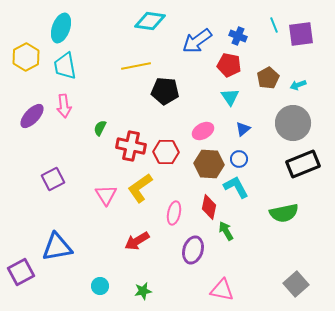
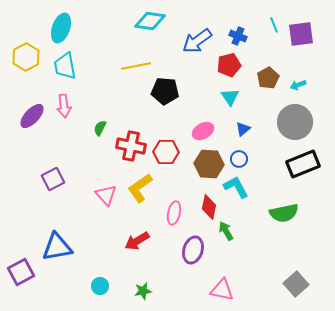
red pentagon at (229, 65): rotated 25 degrees counterclockwise
gray circle at (293, 123): moved 2 px right, 1 px up
pink triangle at (106, 195): rotated 10 degrees counterclockwise
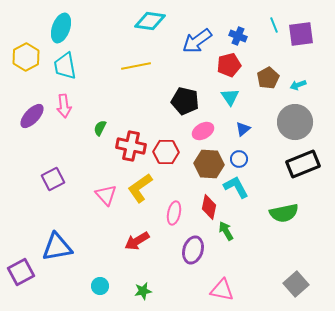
black pentagon at (165, 91): moved 20 px right, 10 px down; rotated 8 degrees clockwise
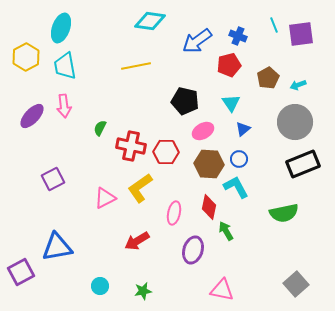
cyan triangle at (230, 97): moved 1 px right, 6 px down
pink triangle at (106, 195): moved 1 px left, 3 px down; rotated 45 degrees clockwise
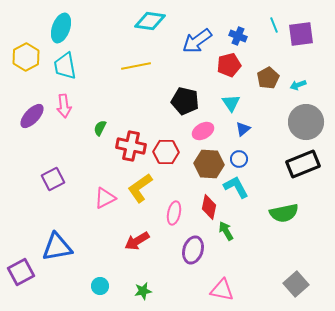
gray circle at (295, 122): moved 11 px right
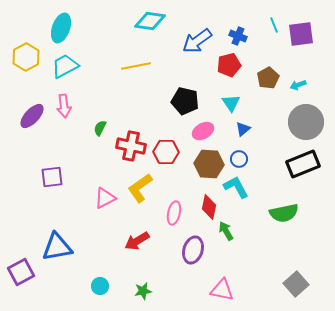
cyan trapezoid at (65, 66): rotated 72 degrees clockwise
purple square at (53, 179): moved 1 px left, 2 px up; rotated 20 degrees clockwise
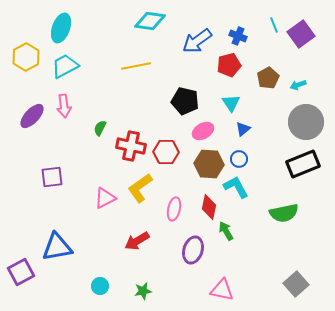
purple square at (301, 34): rotated 28 degrees counterclockwise
pink ellipse at (174, 213): moved 4 px up
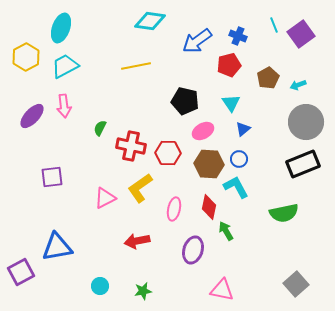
red hexagon at (166, 152): moved 2 px right, 1 px down
red arrow at (137, 241): rotated 20 degrees clockwise
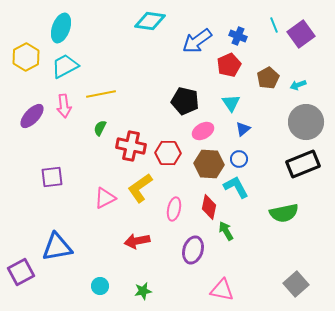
red pentagon at (229, 65): rotated 10 degrees counterclockwise
yellow line at (136, 66): moved 35 px left, 28 px down
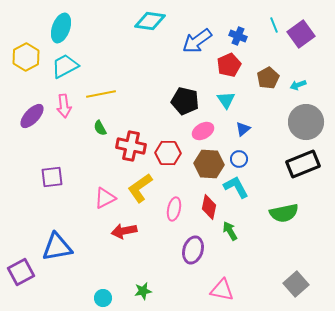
cyan triangle at (231, 103): moved 5 px left, 3 px up
green semicircle at (100, 128): rotated 56 degrees counterclockwise
green arrow at (226, 231): moved 4 px right
red arrow at (137, 241): moved 13 px left, 10 px up
cyan circle at (100, 286): moved 3 px right, 12 px down
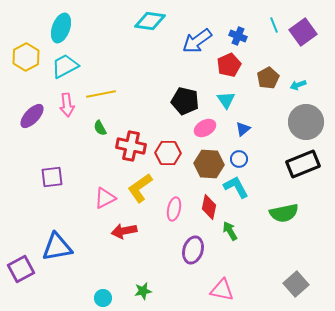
purple square at (301, 34): moved 2 px right, 2 px up
pink arrow at (64, 106): moved 3 px right, 1 px up
pink ellipse at (203, 131): moved 2 px right, 3 px up
purple square at (21, 272): moved 3 px up
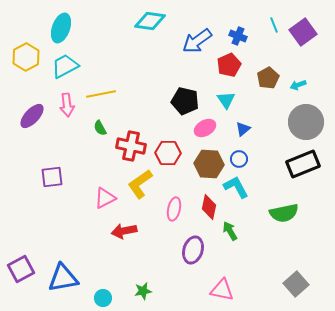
yellow L-shape at (140, 188): moved 4 px up
blue triangle at (57, 247): moved 6 px right, 31 px down
